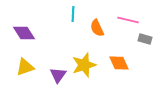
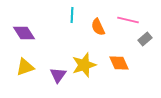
cyan line: moved 1 px left, 1 px down
orange semicircle: moved 1 px right, 1 px up
gray rectangle: rotated 56 degrees counterclockwise
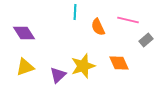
cyan line: moved 3 px right, 3 px up
gray rectangle: moved 1 px right, 1 px down
yellow star: moved 1 px left, 1 px down
purple triangle: rotated 12 degrees clockwise
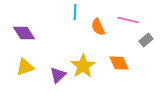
yellow star: rotated 15 degrees counterclockwise
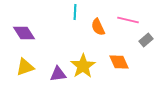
orange diamond: moved 1 px up
purple triangle: moved 1 px up; rotated 36 degrees clockwise
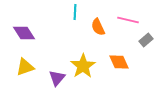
purple triangle: moved 1 px left, 4 px down; rotated 42 degrees counterclockwise
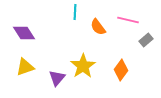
orange semicircle: rotated 12 degrees counterclockwise
orange diamond: moved 2 px right, 8 px down; rotated 60 degrees clockwise
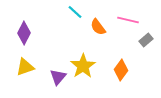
cyan line: rotated 49 degrees counterclockwise
purple diamond: rotated 60 degrees clockwise
purple triangle: moved 1 px right, 1 px up
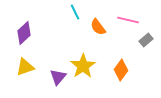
cyan line: rotated 21 degrees clockwise
purple diamond: rotated 20 degrees clockwise
